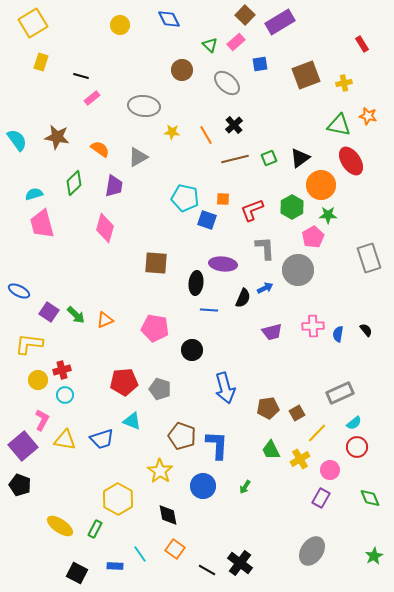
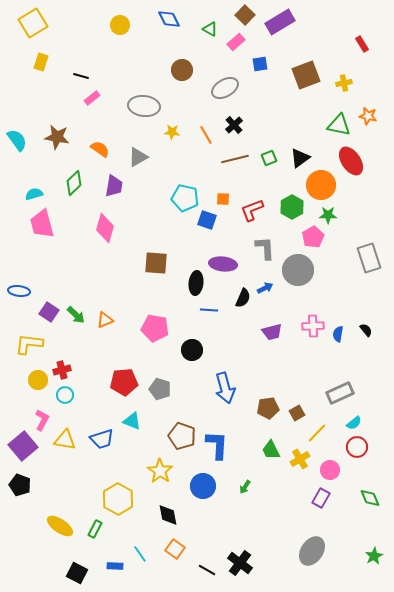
green triangle at (210, 45): moved 16 px up; rotated 14 degrees counterclockwise
gray ellipse at (227, 83): moved 2 px left, 5 px down; rotated 72 degrees counterclockwise
blue ellipse at (19, 291): rotated 20 degrees counterclockwise
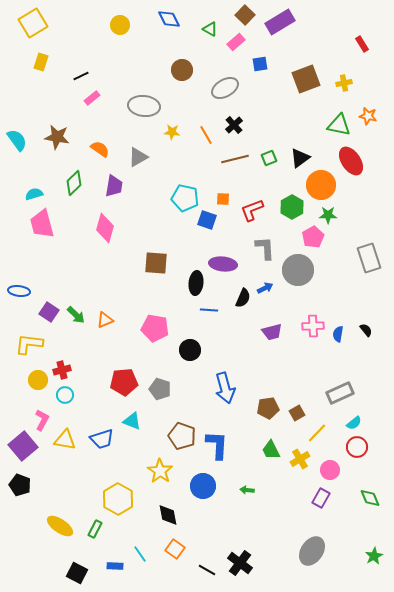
brown square at (306, 75): moved 4 px down
black line at (81, 76): rotated 42 degrees counterclockwise
black circle at (192, 350): moved 2 px left
green arrow at (245, 487): moved 2 px right, 3 px down; rotated 64 degrees clockwise
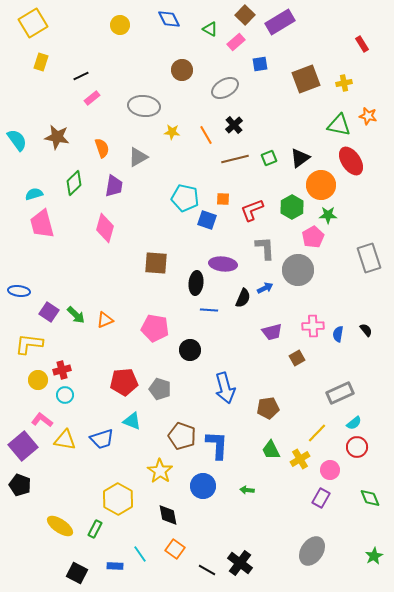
orange semicircle at (100, 149): moved 2 px right, 1 px up; rotated 36 degrees clockwise
brown square at (297, 413): moved 55 px up
pink L-shape at (42, 420): rotated 80 degrees counterclockwise
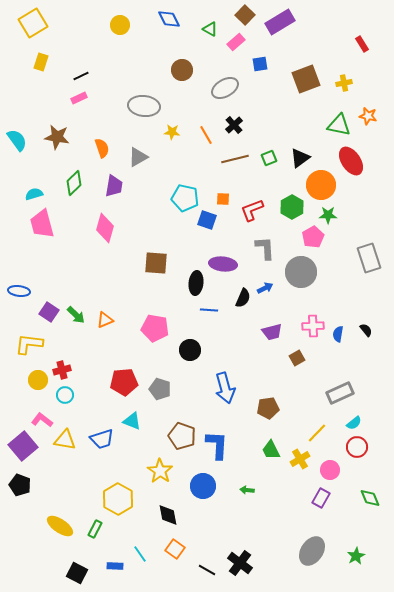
pink rectangle at (92, 98): moved 13 px left; rotated 14 degrees clockwise
gray circle at (298, 270): moved 3 px right, 2 px down
green star at (374, 556): moved 18 px left
